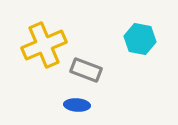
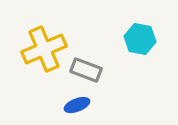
yellow cross: moved 4 px down
blue ellipse: rotated 25 degrees counterclockwise
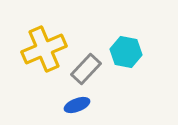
cyan hexagon: moved 14 px left, 13 px down
gray rectangle: moved 1 px up; rotated 68 degrees counterclockwise
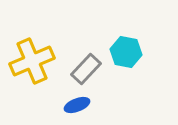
yellow cross: moved 12 px left, 12 px down
